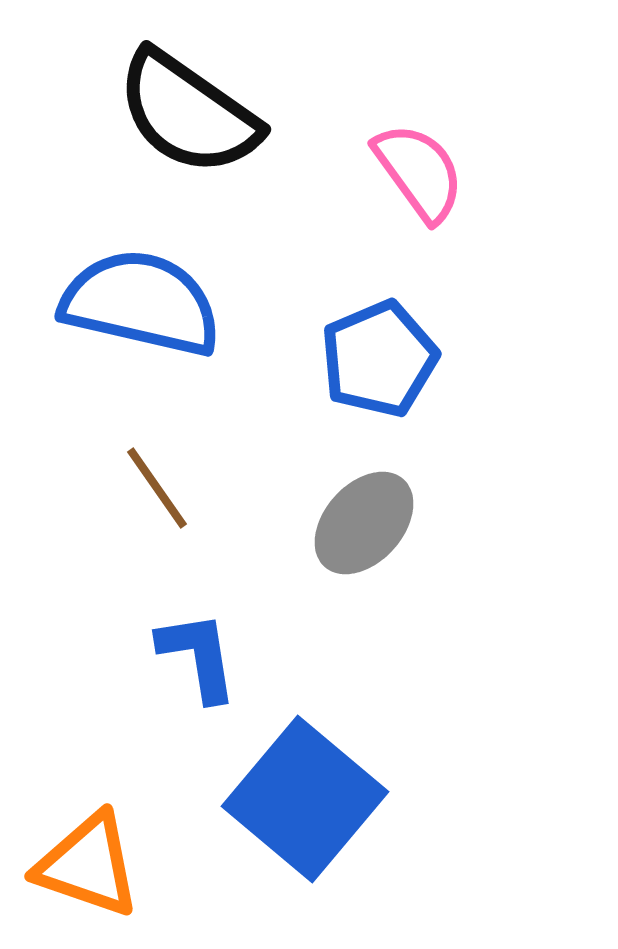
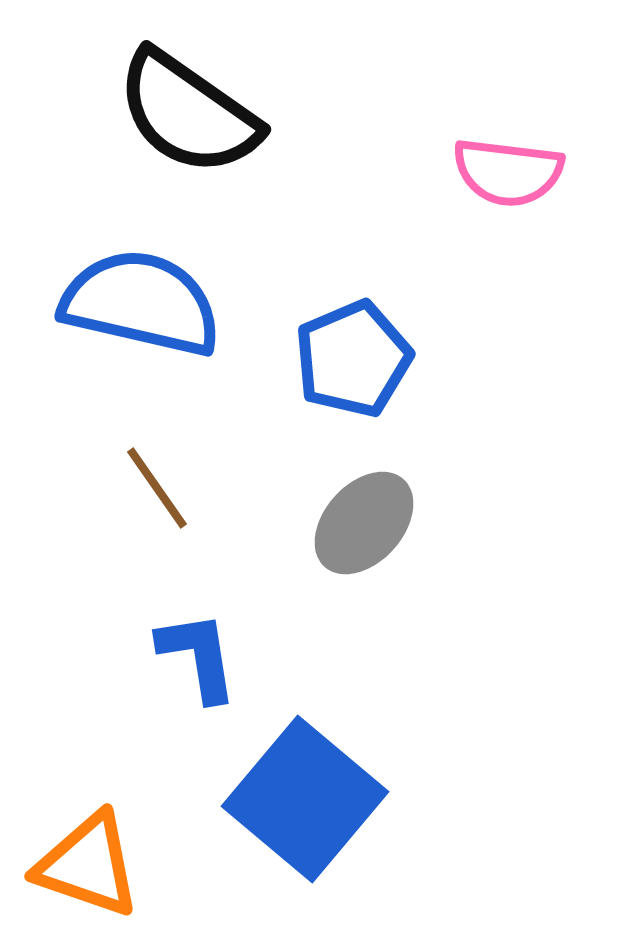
pink semicircle: moved 89 px right; rotated 133 degrees clockwise
blue pentagon: moved 26 px left
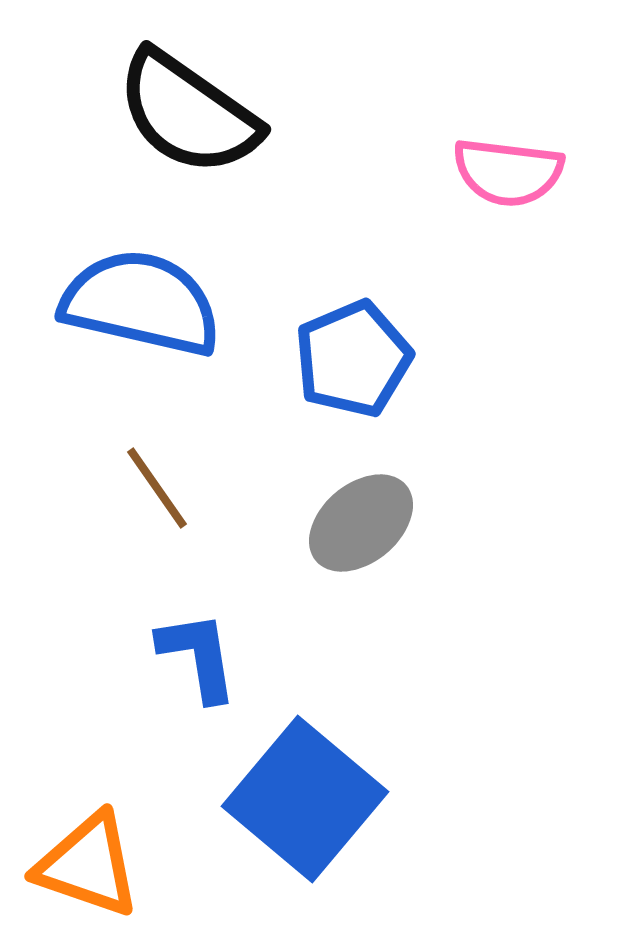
gray ellipse: moved 3 px left; rotated 8 degrees clockwise
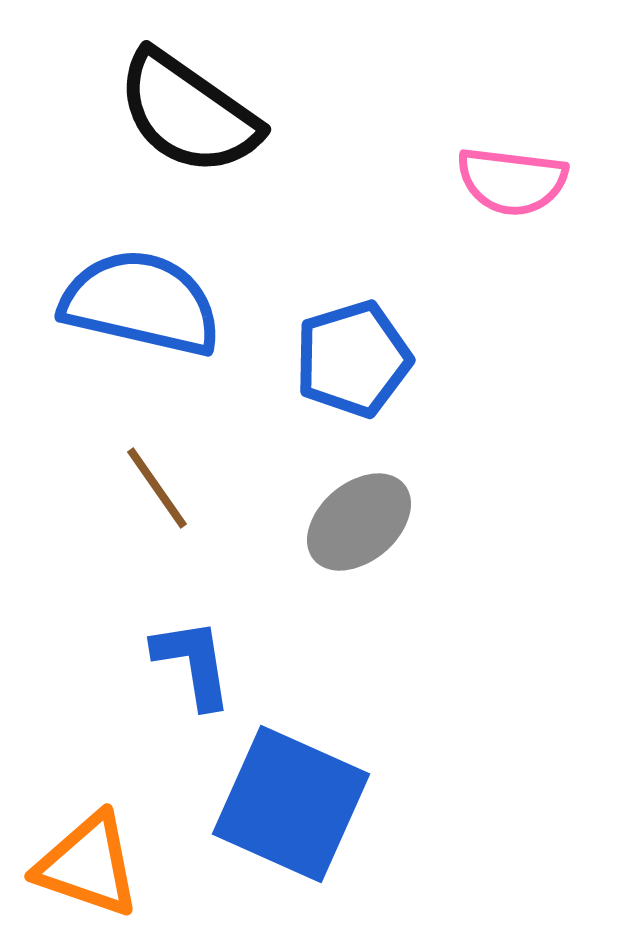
pink semicircle: moved 4 px right, 9 px down
blue pentagon: rotated 6 degrees clockwise
gray ellipse: moved 2 px left, 1 px up
blue L-shape: moved 5 px left, 7 px down
blue square: moved 14 px left, 5 px down; rotated 16 degrees counterclockwise
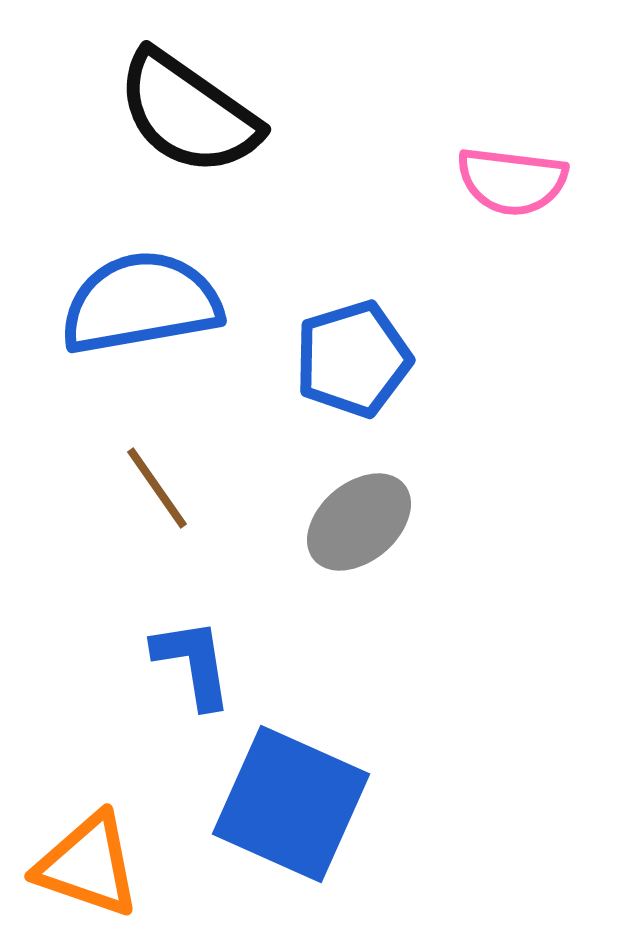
blue semicircle: rotated 23 degrees counterclockwise
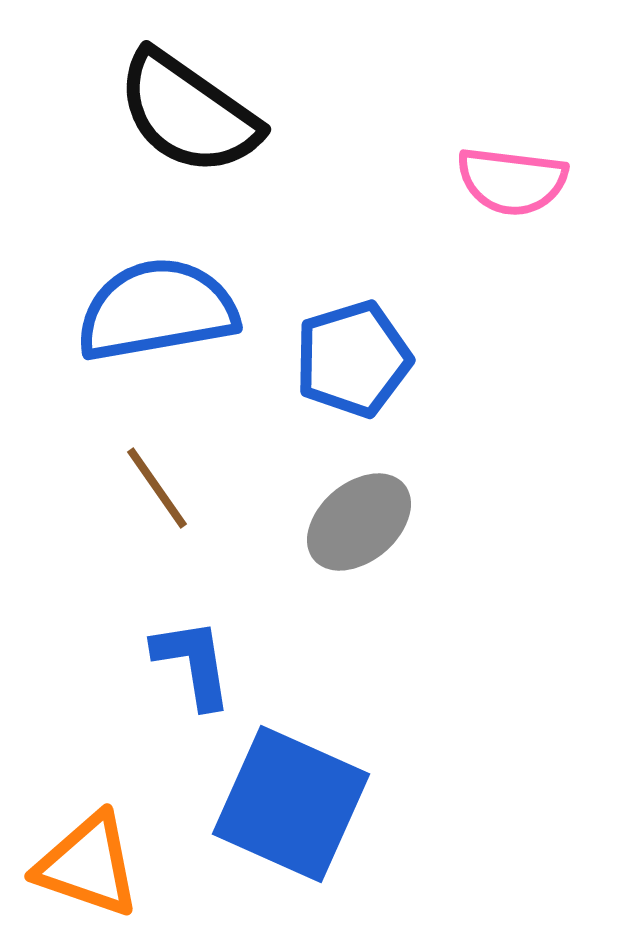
blue semicircle: moved 16 px right, 7 px down
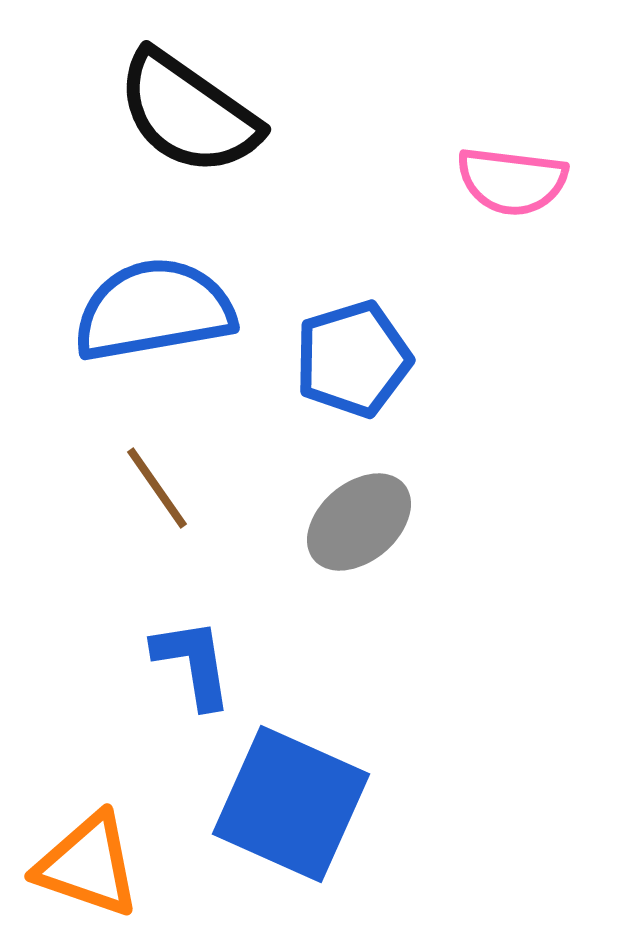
blue semicircle: moved 3 px left
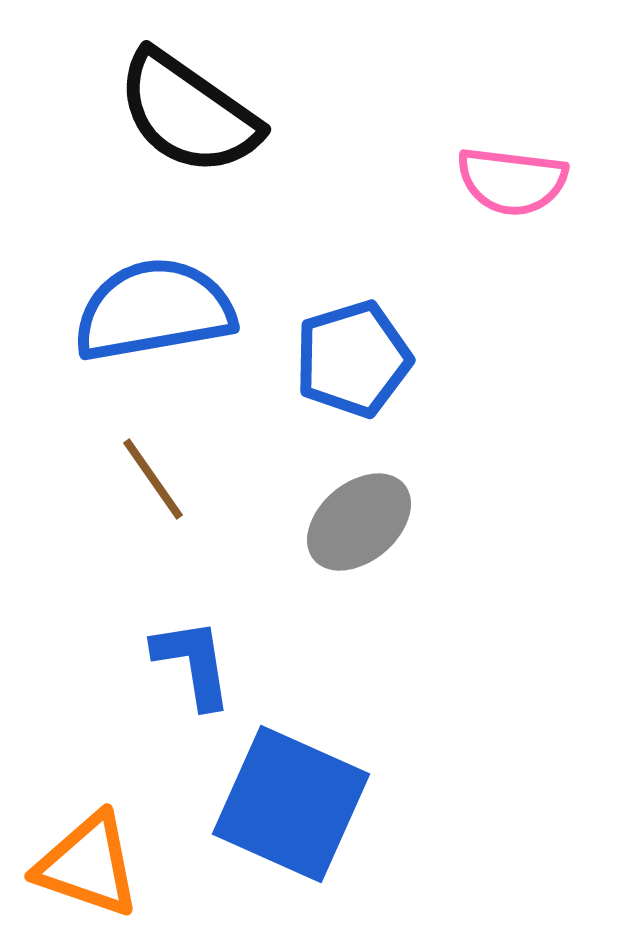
brown line: moved 4 px left, 9 px up
